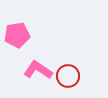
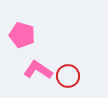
pink pentagon: moved 5 px right; rotated 25 degrees clockwise
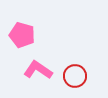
red circle: moved 7 px right
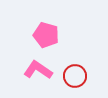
pink pentagon: moved 24 px right
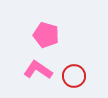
red circle: moved 1 px left
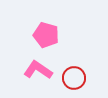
red circle: moved 2 px down
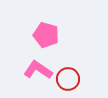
red circle: moved 6 px left, 1 px down
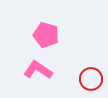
red circle: moved 23 px right
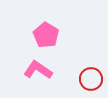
pink pentagon: rotated 15 degrees clockwise
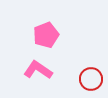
pink pentagon: rotated 20 degrees clockwise
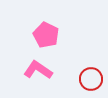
pink pentagon: rotated 25 degrees counterclockwise
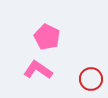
pink pentagon: moved 1 px right, 2 px down
